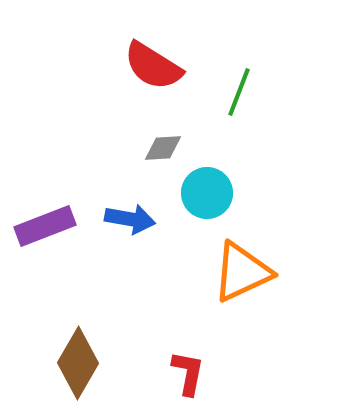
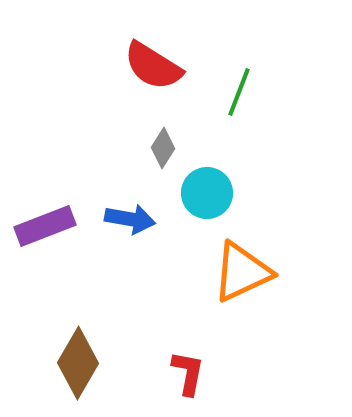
gray diamond: rotated 54 degrees counterclockwise
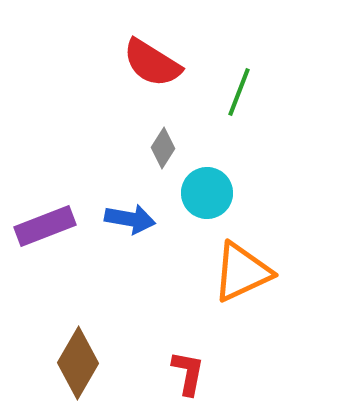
red semicircle: moved 1 px left, 3 px up
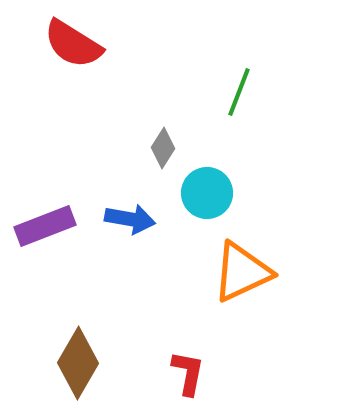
red semicircle: moved 79 px left, 19 px up
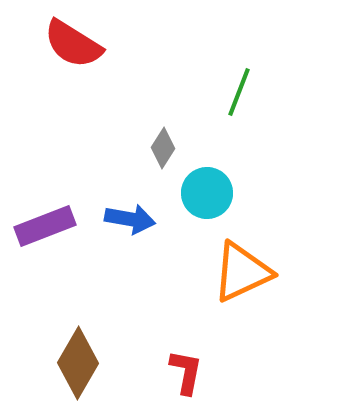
red L-shape: moved 2 px left, 1 px up
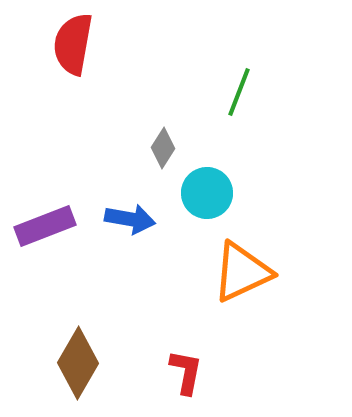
red semicircle: rotated 68 degrees clockwise
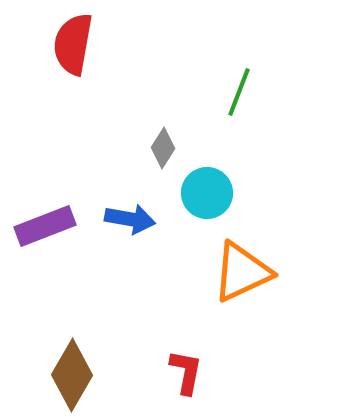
brown diamond: moved 6 px left, 12 px down
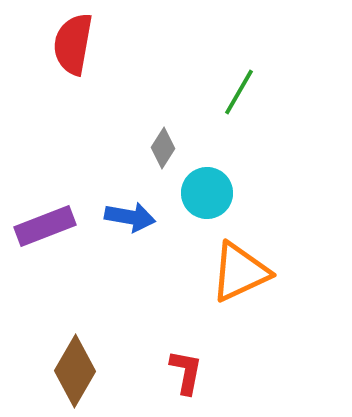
green line: rotated 9 degrees clockwise
blue arrow: moved 2 px up
orange triangle: moved 2 px left
brown diamond: moved 3 px right, 4 px up
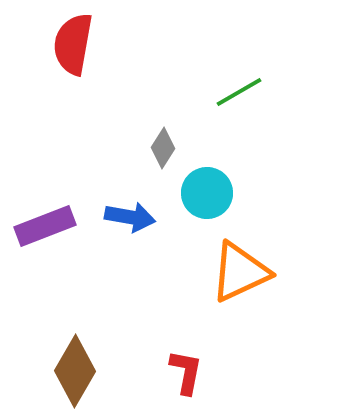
green line: rotated 30 degrees clockwise
